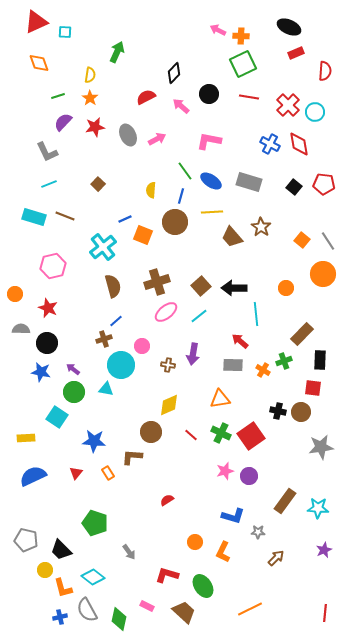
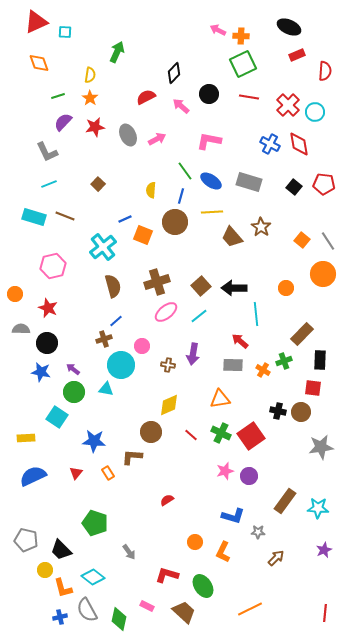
red rectangle at (296, 53): moved 1 px right, 2 px down
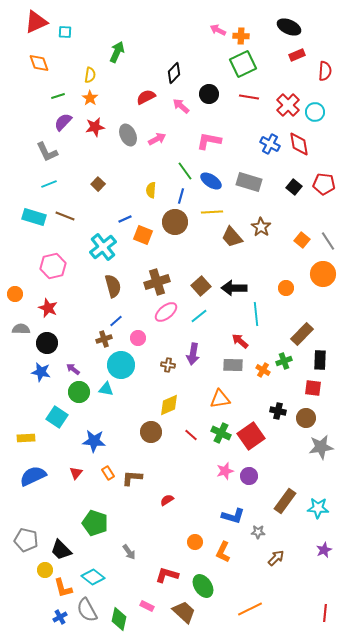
pink circle at (142, 346): moved 4 px left, 8 px up
green circle at (74, 392): moved 5 px right
brown circle at (301, 412): moved 5 px right, 6 px down
brown L-shape at (132, 457): moved 21 px down
blue cross at (60, 617): rotated 16 degrees counterclockwise
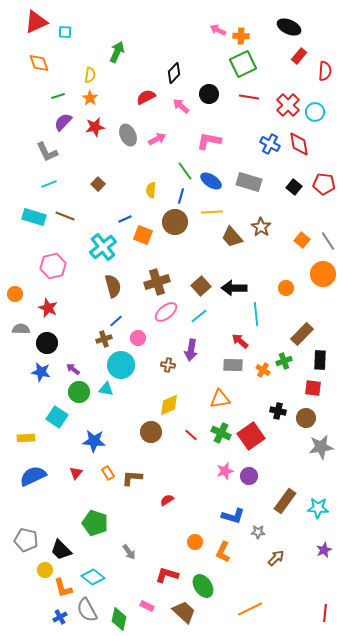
red rectangle at (297, 55): moved 2 px right, 1 px down; rotated 28 degrees counterclockwise
purple arrow at (193, 354): moved 2 px left, 4 px up
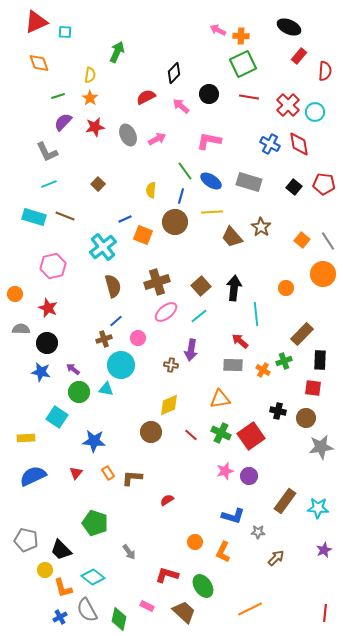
black arrow at (234, 288): rotated 95 degrees clockwise
brown cross at (168, 365): moved 3 px right
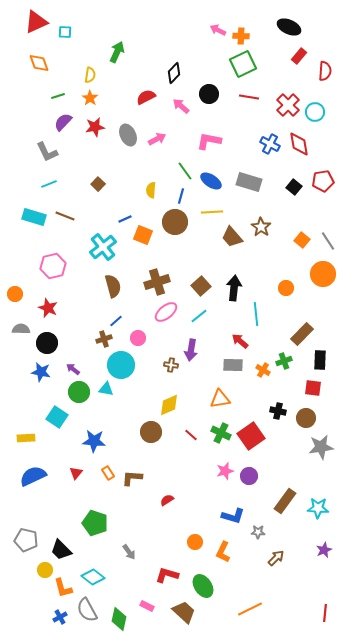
red pentagon at (324, 184): moved 1 px left, 3 px up; rotated 15 degrees counterclockwise
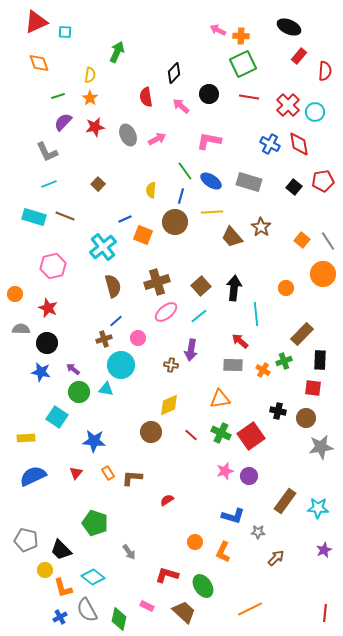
red semicircle at (146, 97): rotated 72 degrees counterclockwise
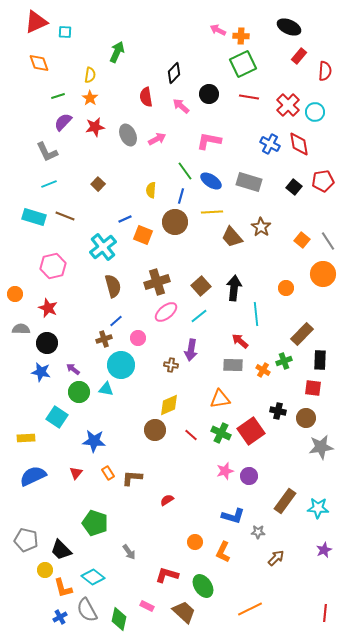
brown circle at (151, 432): moved 4 px right, 2 px up
red square at (251, 436): moved 5 px up
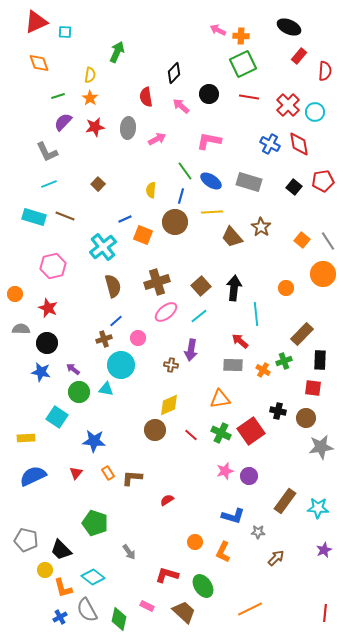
gray ellipse at (128, 135): moved 7 px up; rotated 30 degrees clockwise
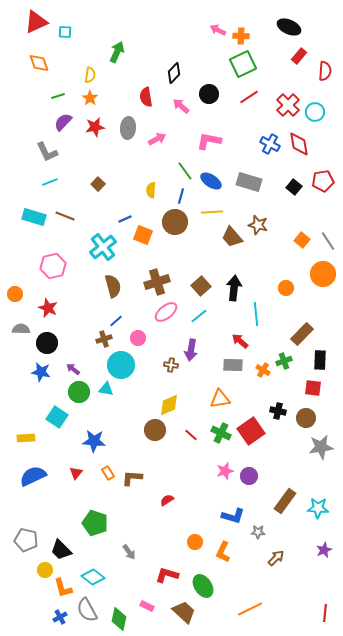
red line at (249, 97): rotated 42 degrees counterclockwise
cyan line at (49, 184): moved 1 px right, 2 px up
brown star at (261, 227): moved 3 px left, 2 px up; rotated 18 degrees counterclockwise
